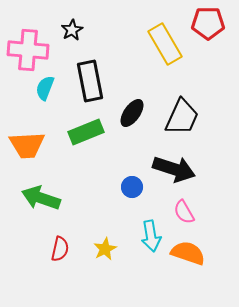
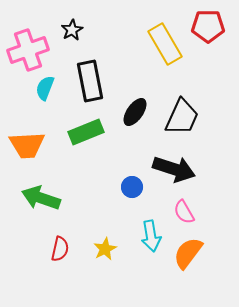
red pentagon: moved 3 px down
pink cross: rotated 24 degrees counterclockwise
black ellipse: moved 3 px right, 1 px up
orange semicircle: rotated 72 degrees counterclockwise
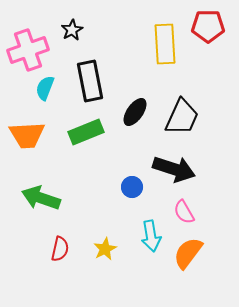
yellow rectangle: rotated 27 degrees clockwise
orange trapezoid: moved 10 px up
